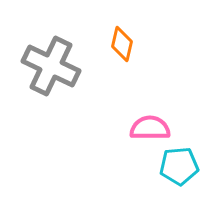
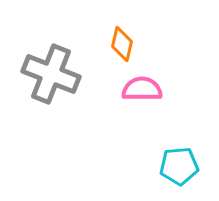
gray cross: moved 8 px down; rotated 4 degrees counterclockwise
pink semicircle: moved 8 px left, 39 px up
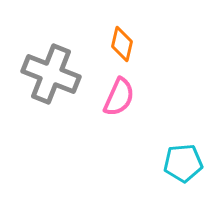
pink semicircle: moved 23 px left, 8 px down; rotated 114 degrees clockwise
cyan pentagon: moved 4 px right, 3 px up
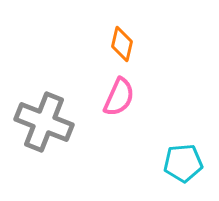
gray cross: moved 7 px left, 48 px down
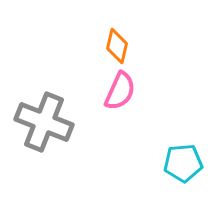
orange diamond: moved 5 px left, 2 px down
pink semicircle: moved 1 px right, 6 px up
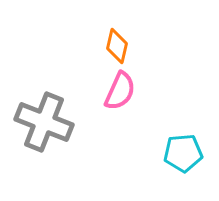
cyan pentagon: moved 10 px up
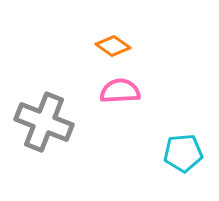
orange diamond: moved 4 px left; rotated 68 degrees counterclockwise
pink semicircle: rotated 117 degrees counterclockwise
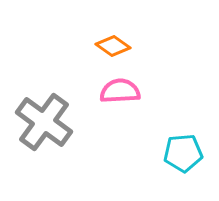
gray cross: rotated 14 degrees clockwise
